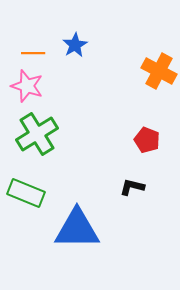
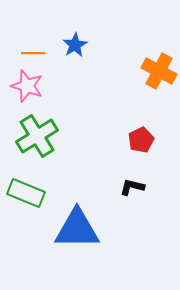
green cross: moved 2 px down
red pentagon: moved 6 px left; rotated 25 degrees clockwise
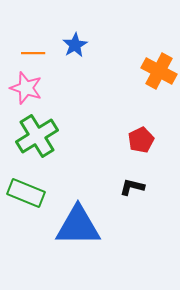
pink star: moved 1 px left, 2 px down
blue triangle: moved 1 px right, 3 px up
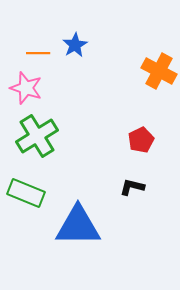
orange line: moved 5 px right
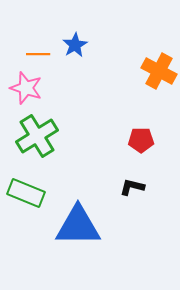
orange line: moved 1 px down
red pentagon: rotated 25 degrees clockwise
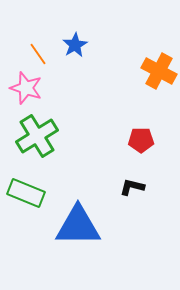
orange line: rotated 55 degrees clockwise
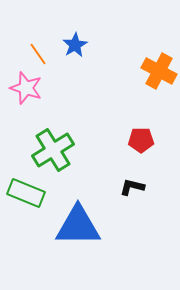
green cross: moved 16 px right, 14 px down
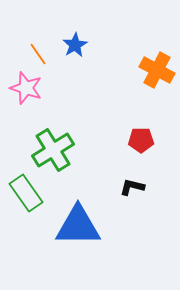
orange cross: moved 2 px left, 1 px up
green rectangle: rotated 33 degrees clockwise
